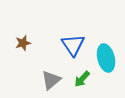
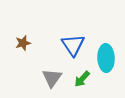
cyan ellipse: rotated 12 degrees clockwise
gray triangle: moved 1 px right, 2 px up; rotated 15 degrees counterclockwise
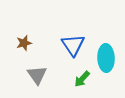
brown star: moved 1 px right
gray triangle: moved 15 px left, 3 px up; rotated 10 degrees counterclockwise
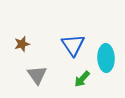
brown star: moved 2 px left, 1 px down
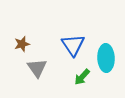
gray triangle: moved 7 px up
green arrow: moved 2 px up
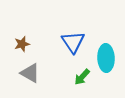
blue triangle: moved 3 px up
gray triangle: moved 7 px left, 5 px down; rotated 25 degrees counterclockwise
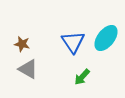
brown star: rotated 28 degrees clockwise
cyan ellipse: moved 20 px up; rotated 40 degrees clockwise
gray triangle: moved 2 px left, 4 px up
